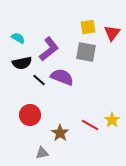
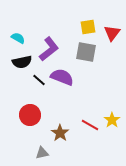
black semicircle: moved 1 px up
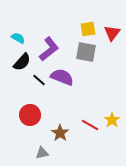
yellow square: moved 2 px down
black semicircle: rotated 36 degrees counterclockwise
